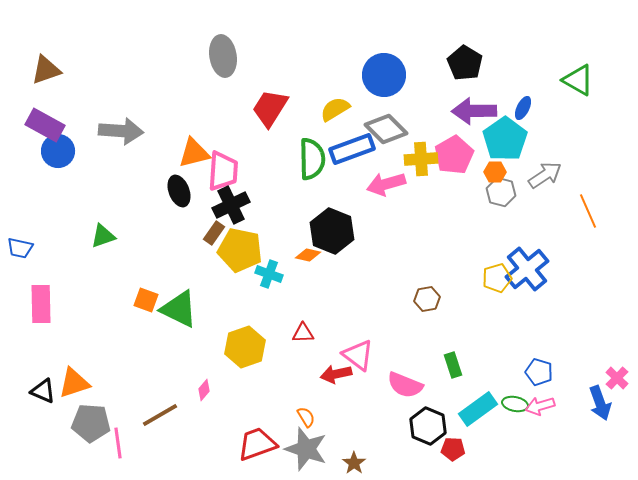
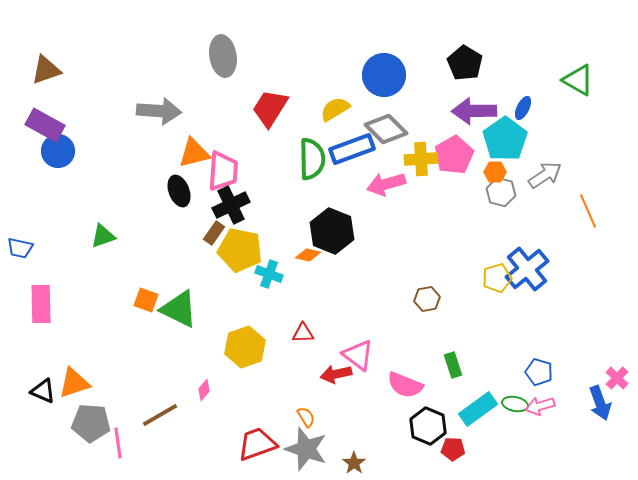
gray arrow at (121, 131): moved 38 px right, 20 px up
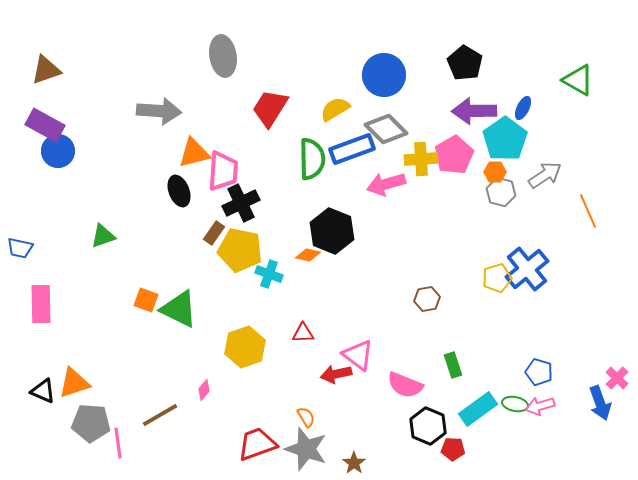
black cross at (231, 205): moved 10 px right, 2 px up
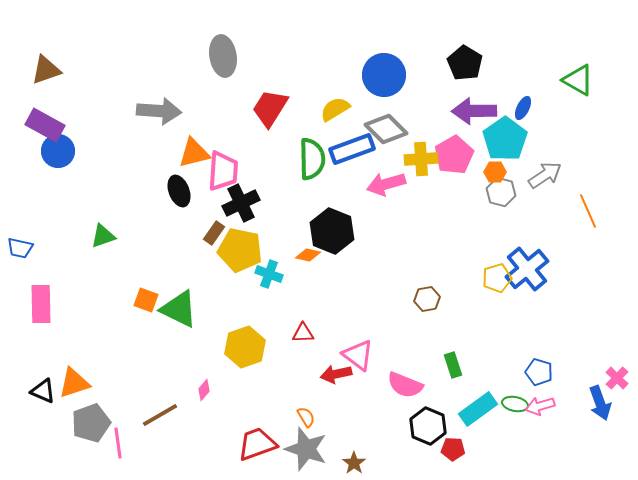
gray pentagon at (91, 423): rotated 24 degrees counterclockwise
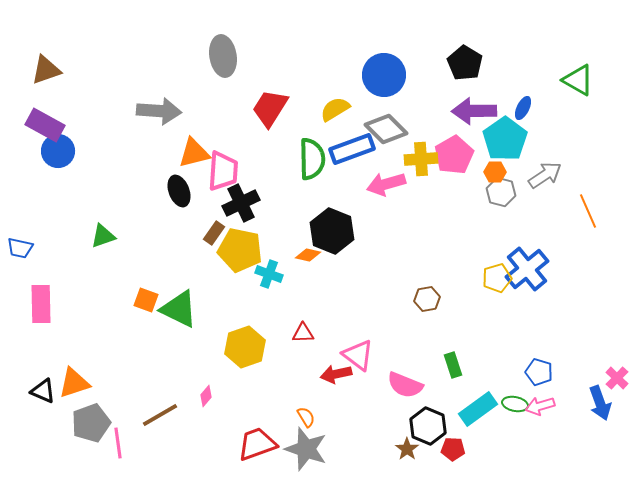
pink diamond at (204, 390): moved 2 px right, 6 px down
brown star at (354, 463): moved 53 px right, 14 px up
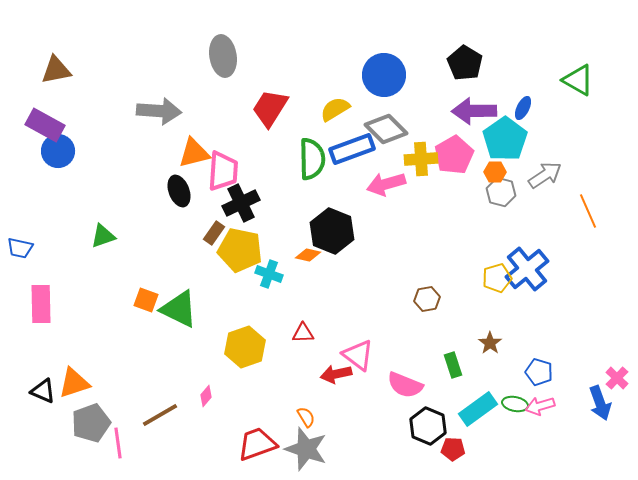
brown triangle at (46, 70): moved 10 px right; rotated 8 degrees clockwise
brown star at (407, 449): moved 83 px right, 106 px up
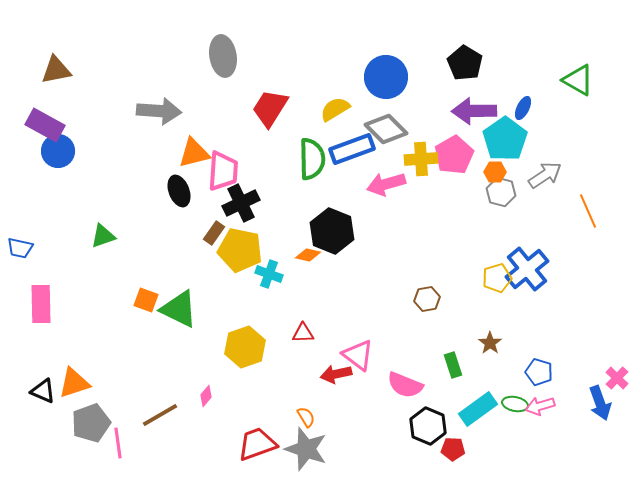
blue circle at (384, 75): moved 2 px right, 2 px down
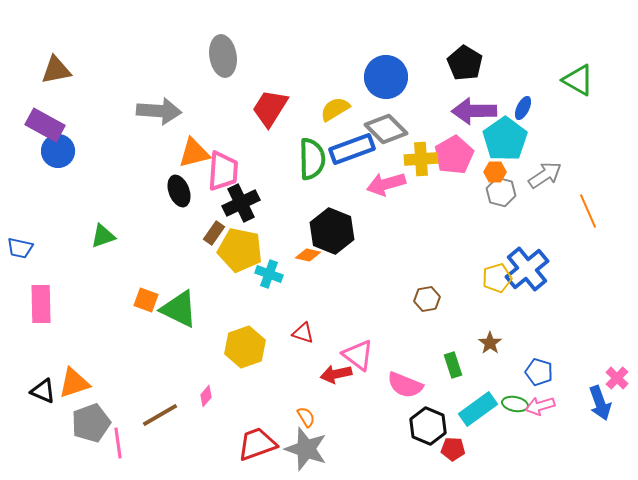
red triangle at (303, 333): rotated 20 degrees clockwise
